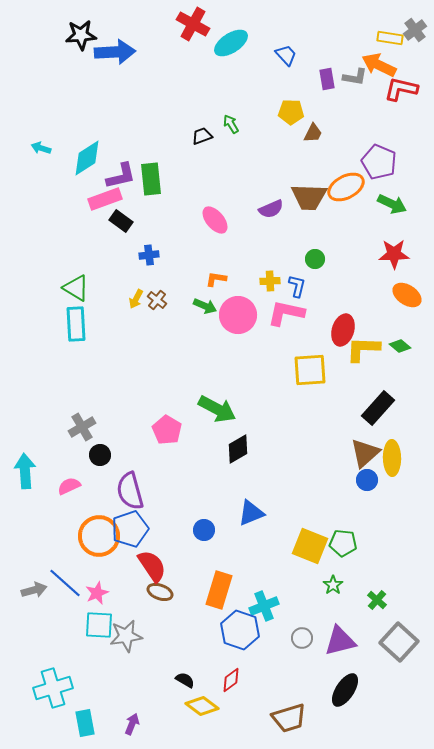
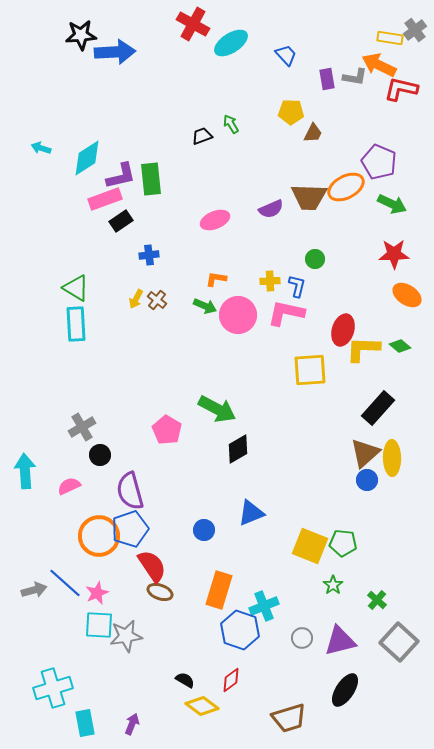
pink ellipse at (215, 220): rotated 72 degrees counterclockwise
black rectangle at (121, 221): rotated 70 degrees counterclockwise
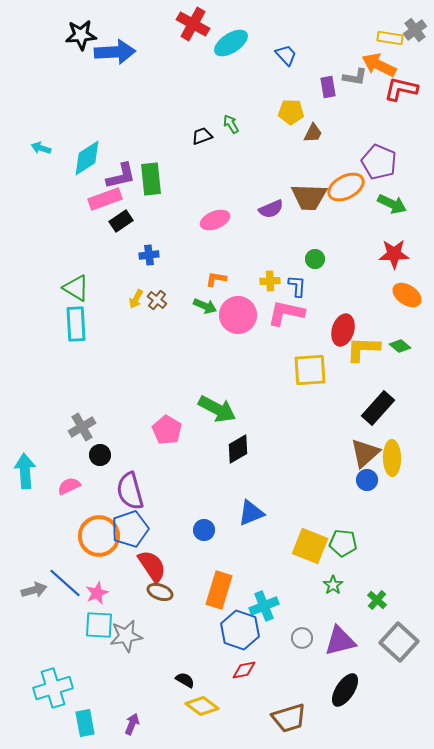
purple rectangle at (327, 79): moved 1 px right, 8 px down
blue L-shape at (297, 286): rotated 10 degrees counterclockwise
red diamond at (231, 680): moved 13 px right, 10 px up; rotated 25 degrees clockwise
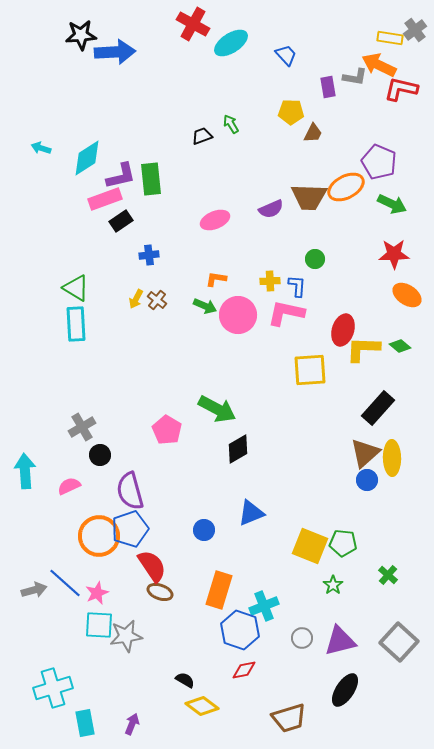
green cross at (377, 600): moved 11 px right, 25 px up
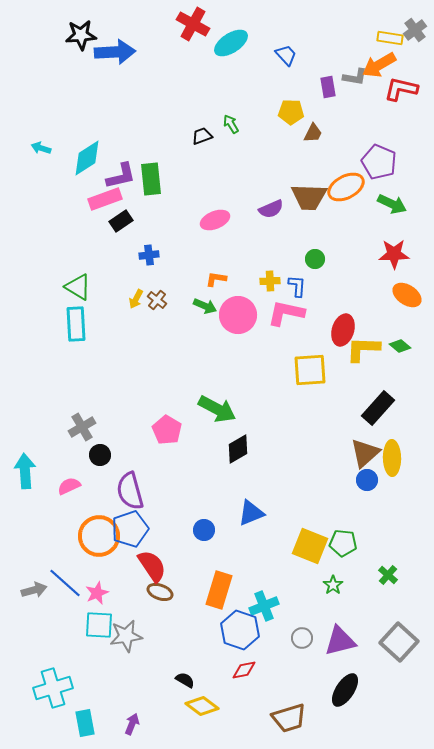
orange arrow at (379, 65): rotated 56 degrees counterclockwise
green triangle at (76, 288): moved 2 px right, 1 px up
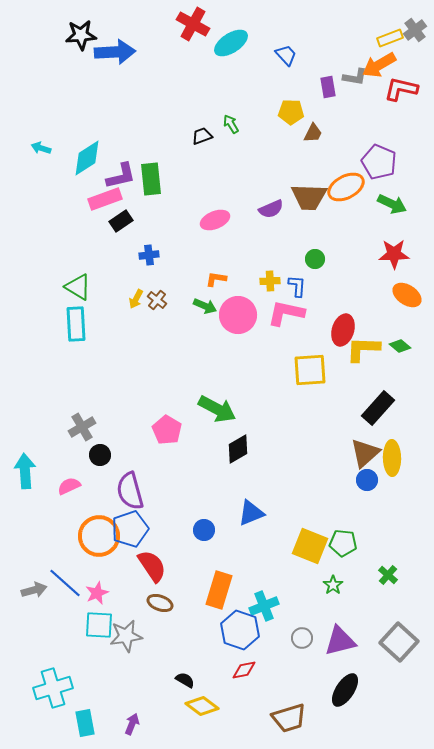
yellow rectangle at (390, 38): rotated 30 degrees counterclockwise
brown ellipse at (160, 592): moved 11 px down
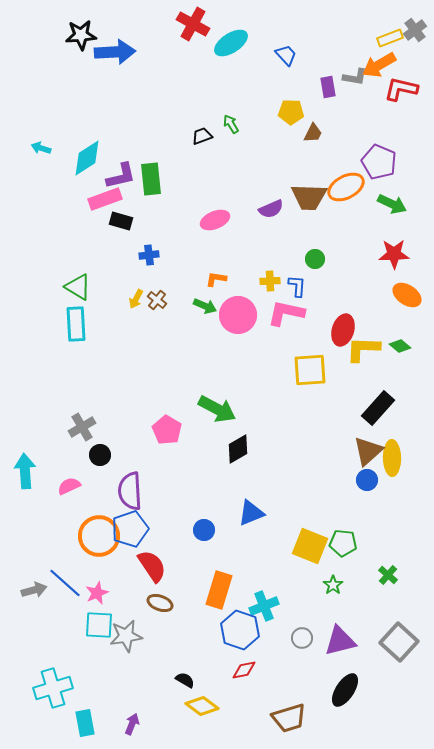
black rectangle at (121, 221): rotated 50 degrees clockwise
brown triangle at (365, 453): moved 3 px right, 2 px up
purple semicircle at (130, 491): rotated 12 degrees clockwise
